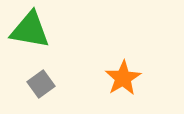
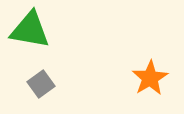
orange star: moved 27 px right
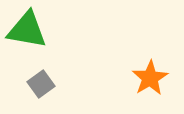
green triangle: moved 3 px left
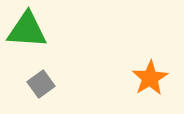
green triangle: rotated 6 degrees counterclockwise
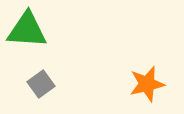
orange star: moved 3 px left, 6 px down; rotated 18 degrees clockwise
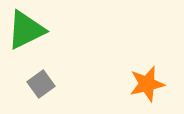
green triangle: moved 1 px left; rotated 30 degrees counterclockwise
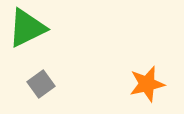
green triangle: moved 1 px right, 2 px up
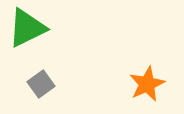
orange star: rotated 12 degrees counterclockwise
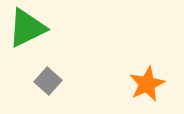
gray square: moved 7 px right, 3 px up; rotated 12 degrees counterclockwise
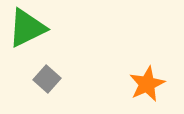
gray square: moved 1 px left, 2 px up
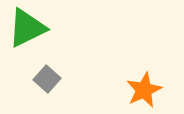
orange star: moved 3 px left, 6 px down
